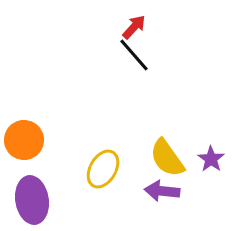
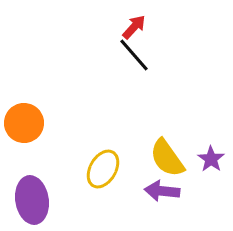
orange circle: moved 17 px up
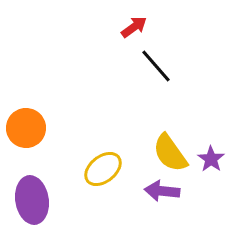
red arrow: rotated 12 degrees clockwise
black line: moved 22 px right, 11 px down
orange circle: moved 2 px right, 5 px down
yellow semicircle: moved 3 px right, 5 px up
yellow ellipse: rotated 21 degrees clockwise
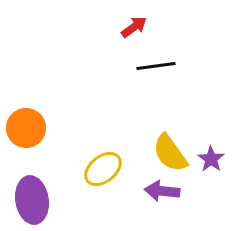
black line: rotated 57 degrees counterclockwise
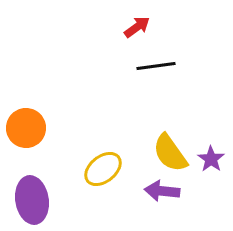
red arrow: moved 3 px right
